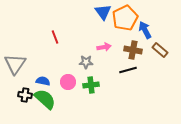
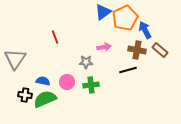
blue triangle: rotated 30 degrees clockwise
brown cross: moved 4 px right
gray triangle: moved 5 px up
pink circle: moved 1 px left
green semicircle: rotated 65 degrees counterclockwise
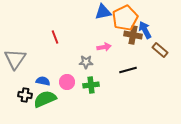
blue triangle: rotated 24 degrees clockwise
brown cross: moved 4 px left, 15 px up
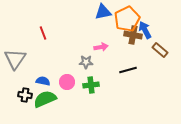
orange pentagon: moved 2 px right, 1 px down
red line: moved 12 px left, 4 px up
pink arrow: moved 3 px left
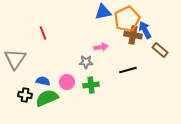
green semicircle: moved 2 px right, 1 px up
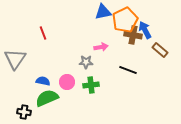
orange pentagon: moved 2 px left, 1 px down
black line: rotated 36 degrees clockwise
black cross: moved 1 px left, 17 px down
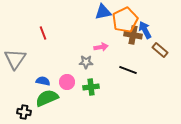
green cross: moved 2 px down
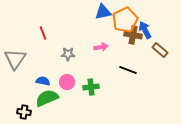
gray star: moved 18 px left, 8 px up
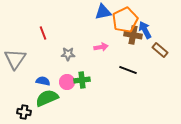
green cross: moved 9 px left, 7 px up
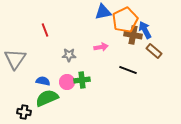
red line: moved 2 px right, 3 px up
brown rectangle: moved 6 px left, 1 px down
gray star: moved 1 px right, 1 px down
